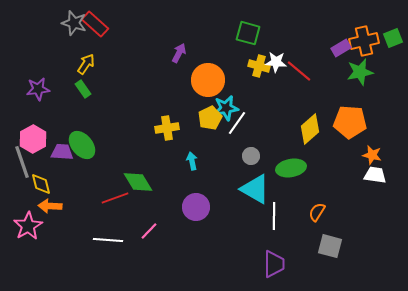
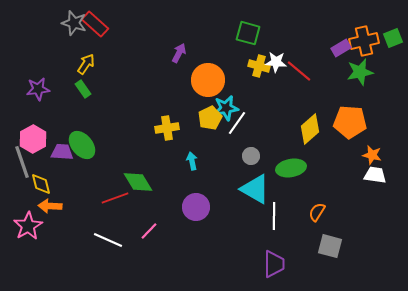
white line at (108, 240): rotated 20 degrees clockwise
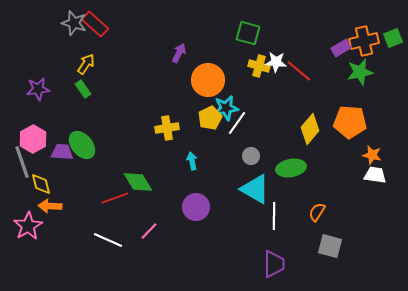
yellow diamond at (310, 129): rotated 8 degrees counterclockwise
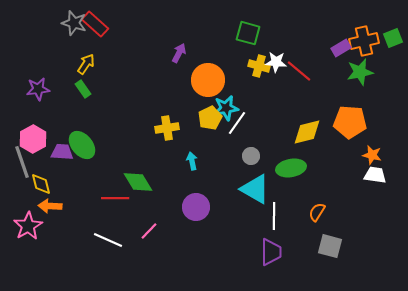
yellow diamond at (310, 129): moved 3 px left, 3 px down; rotated 36 degrees clockwise
red line at (115, 198): rotated 20 degrees clockwise
purple trapezoid at (274, 264): moved 3 px left, 12 px up
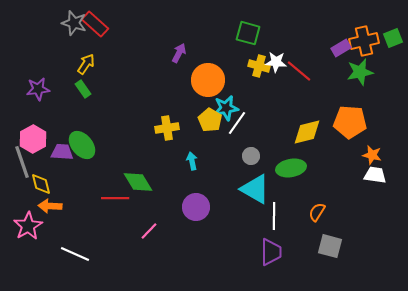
yellow pentagon at (210, 118): moved 2 px down; rotated 15 degrees counterclockwise
white line at (108, 240): moved 33 px left, 14 px down
